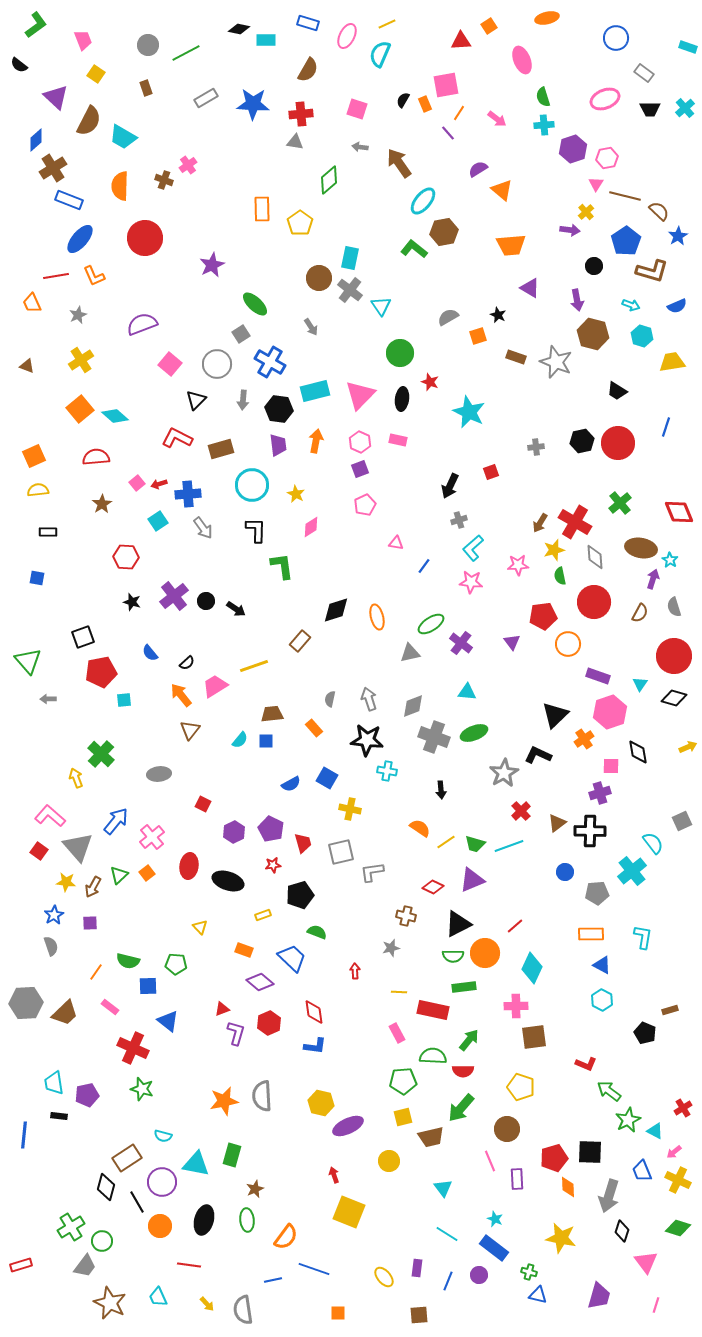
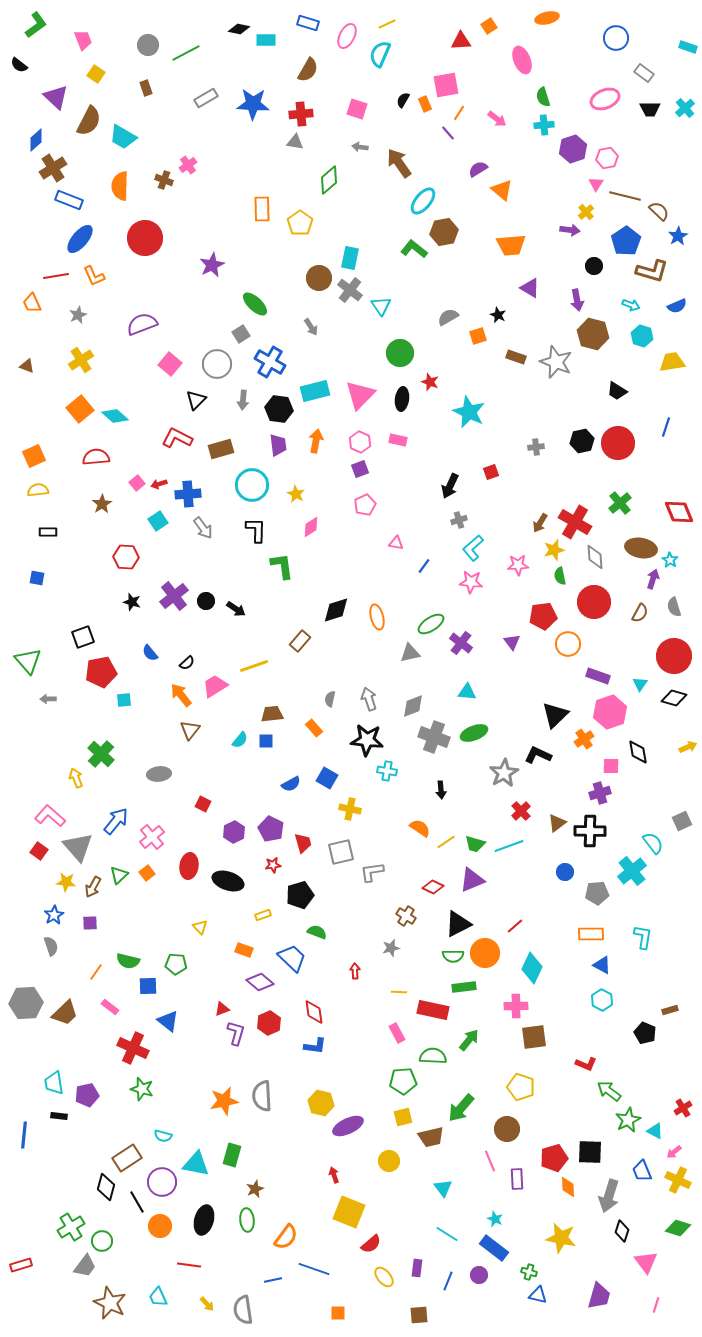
brown cross at (406, 916): rotated 18 degrees clockwise
red semicircle at (463, 1071): moved 92 px left, 173 px down; rotated 40 degrees counterclockwise
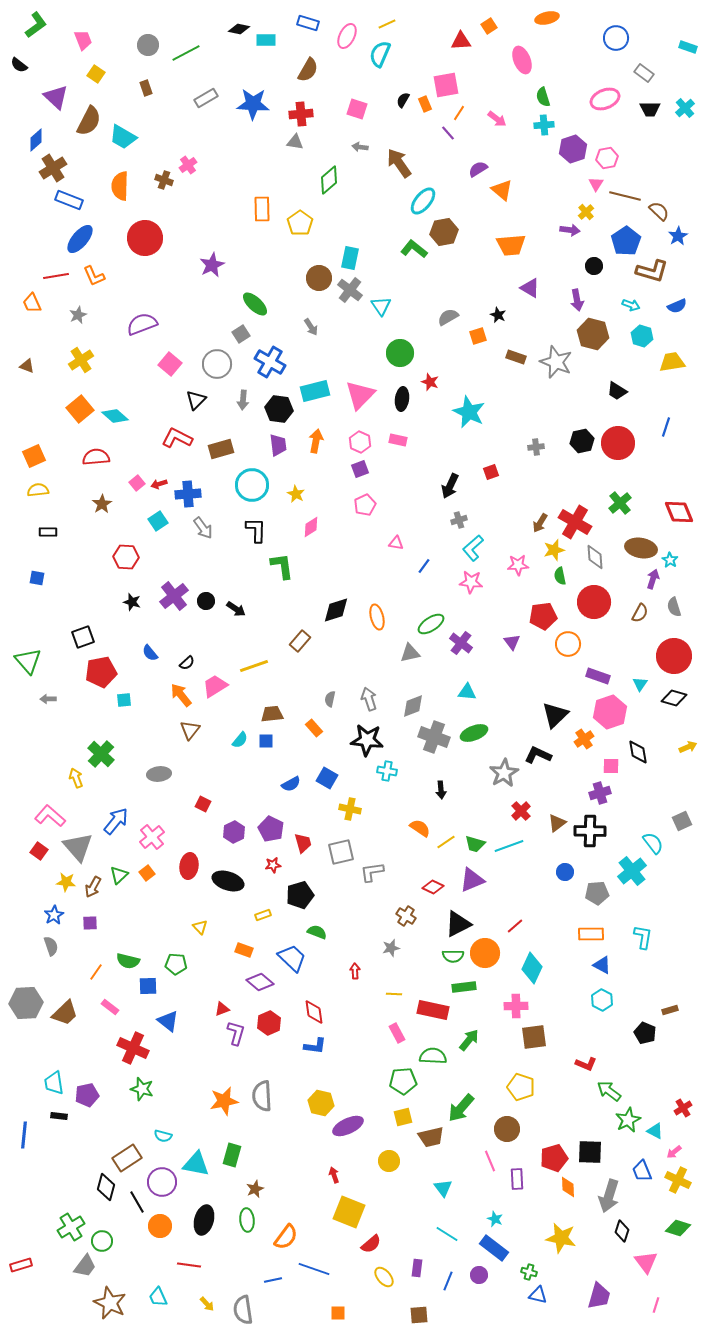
yellow line at (399, 992): moved 5 px left, 2 px down
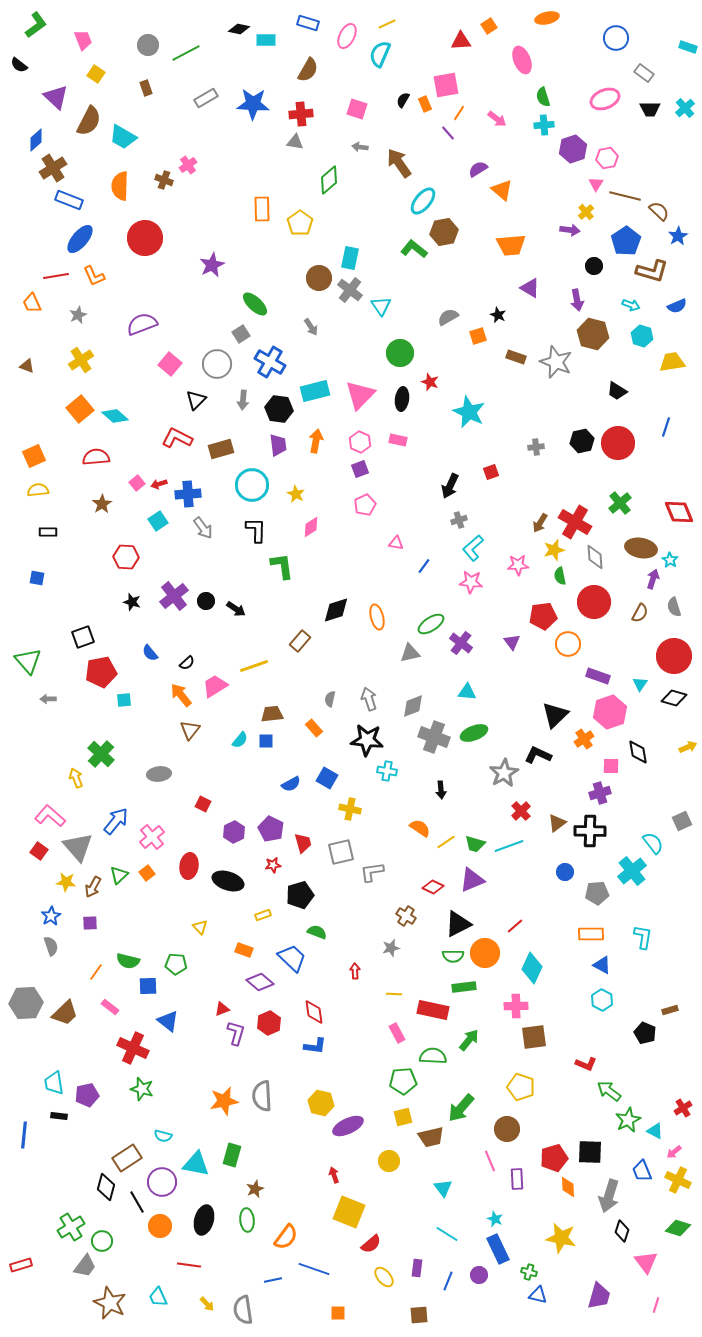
blue star at (54, 915): moved 3 px left, 1 px down
blue rectangle at (494, 1248): moved 4 px right, 1 px down; rotated 28 degrees clockwise
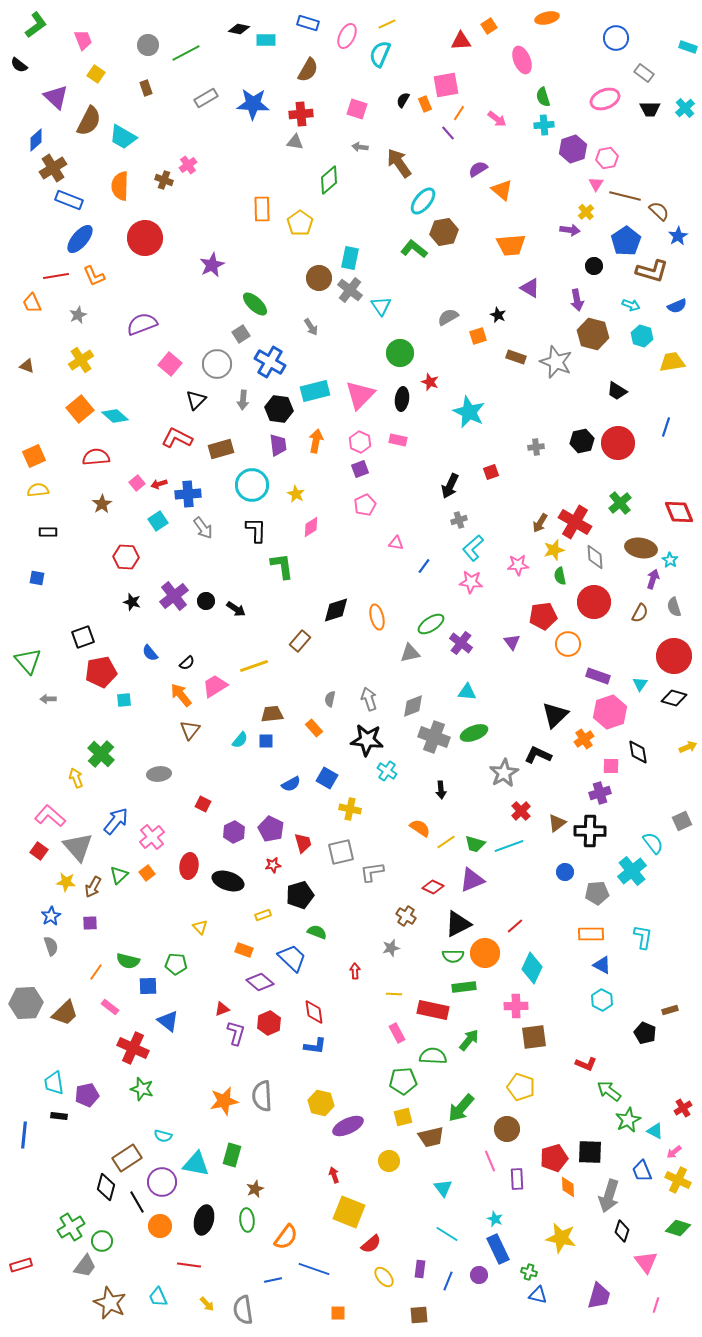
cyan cross at (387, 771): rotated 24 degrees clockwise
purple rectangle at (417, 1268): moved 3 px right, 1 px down
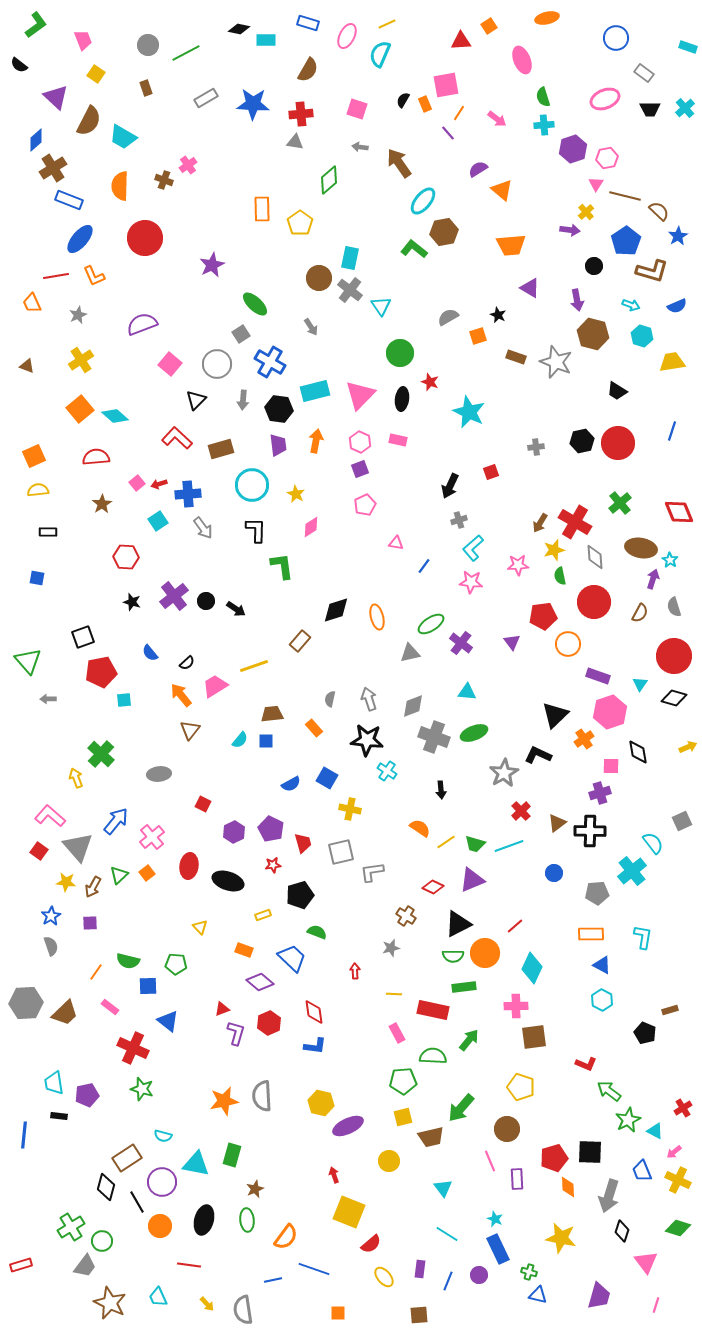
blue line at (666, 427): moved 6 px right, 4 px down
red L-shape at (177, 438): rotated 16 degrees clockwise
blue circle at (565, 872): moved 11 px left, 1 px down
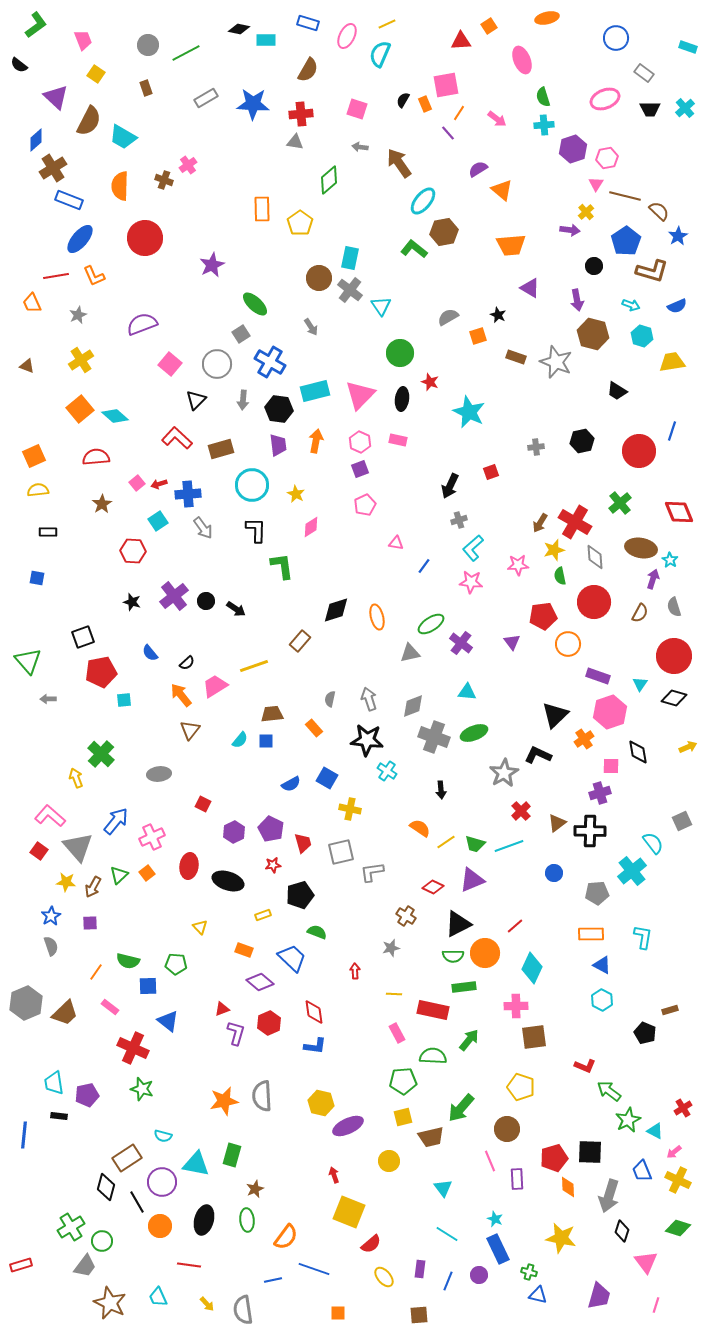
red circle at (618, 443): moved 21 px right, 8 px down
red hexagon at (126, 557): moved 7 px right, 6 px up
pink cross at (152, 837): rotated 15 degrees clockwise
gray hexagon at (26, 1003): rotated 20 degrees counterclockwise
red L-shape at (586, 1064): moved 1 px left, 2 px down
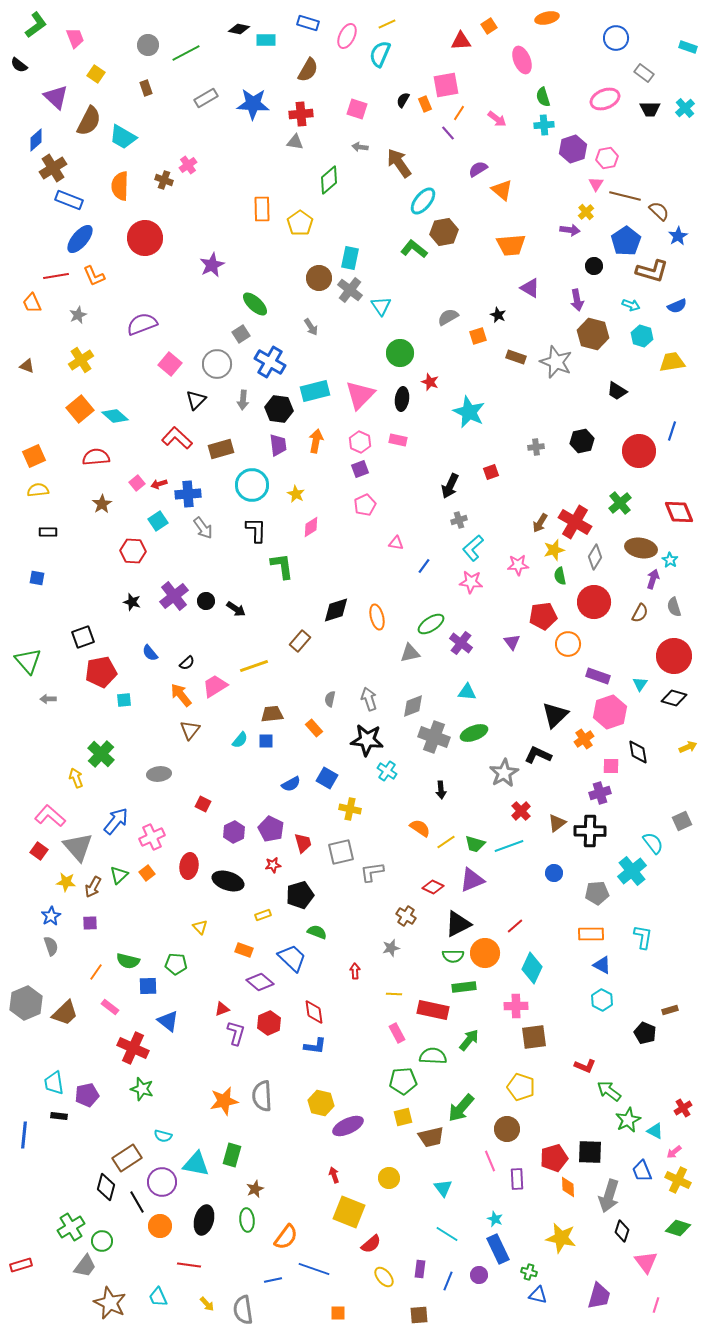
pink trapezoid at (83, 40): moved 8 px left, 2 px up
gray diamond at (595, 557): rotated 35 degrees clockwise
yellow circle at (389, 1161): moved 17 px down
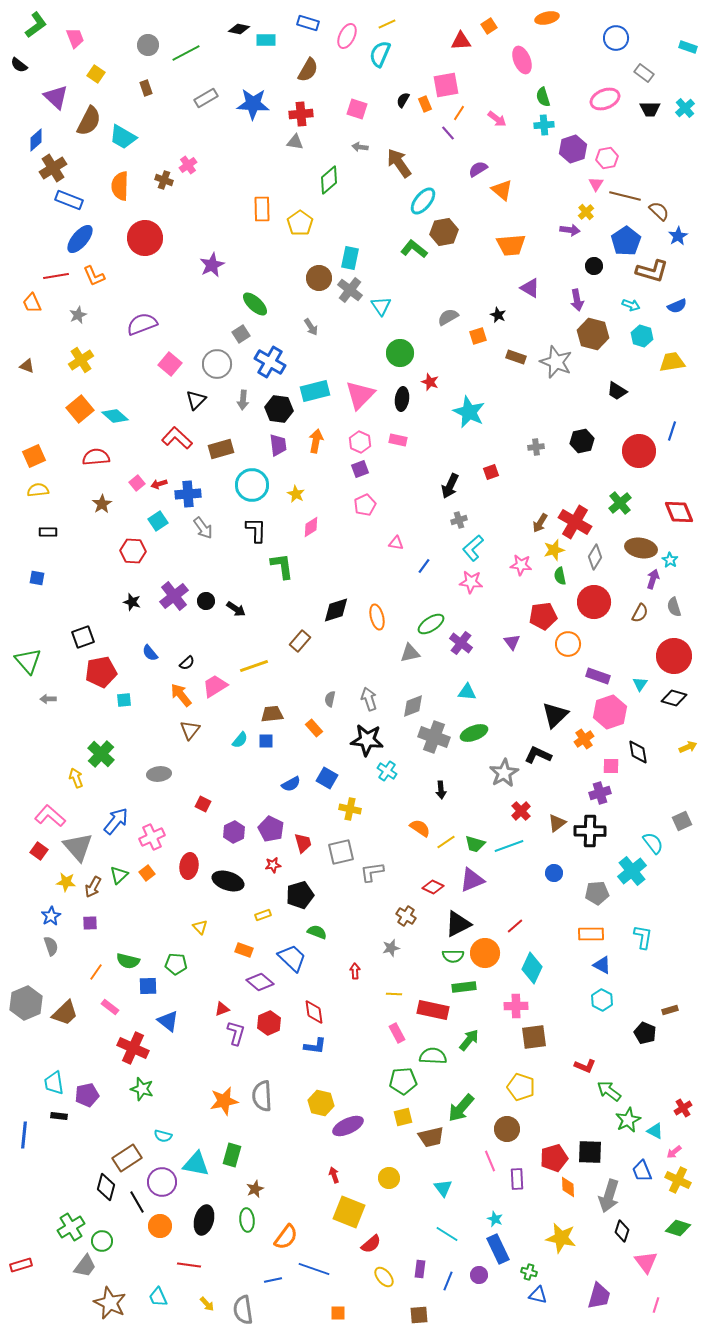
pink star at (518, 565): moved 3 px right; rotated 10 degrees clockwise
